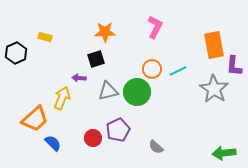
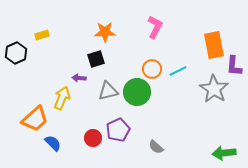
yellow rectangle: moved 3 px left, 2 px up; rotated 32 degrees counterclockwise
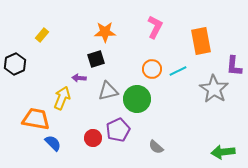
yellow rectangle: rotated 32 degrees counterclockwise
orange rectangle: moved 13 px left, 4 px up
black hexagon: moved 1 px left, 11 px down
green circle: moved 7 px down
orange trapezoid: moved 1 px right; rotated 128 degrees counterclockwise
green arrow: moved 1 px left, 1 px up
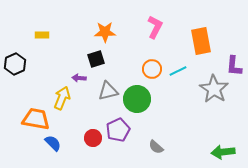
yellow rectangle: rotated 48 degrees clockwise
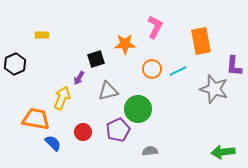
orange star: moved 20 px right, 12 px down
purple arrow: rotated 64 degrees counterclockwise
gray star: rotated 16 degrees counterclockwise
green circle: moved 1 px right, 10 px down
red circle: moved 10 px left, 6 px up
gray semicircle: moved 6 px left, 4 px down; rotated 133 degrees clockwise
